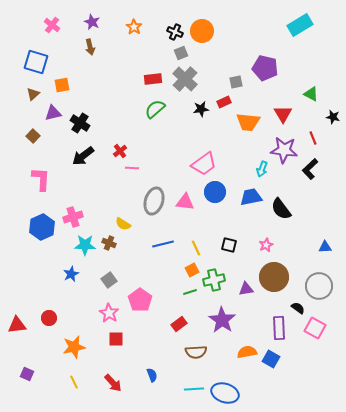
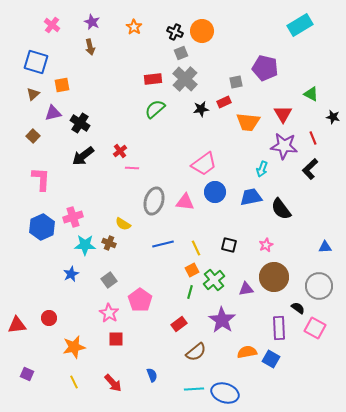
purple star at (284, 150): moved 4 px up
green cross at (214, 280): rotated 25 degrees counterclockwise
green line at (190, 292): rotated 56 degrees counterclockwise
brown semicircle at (196, 352): rotated 35 degrees counterclockwise
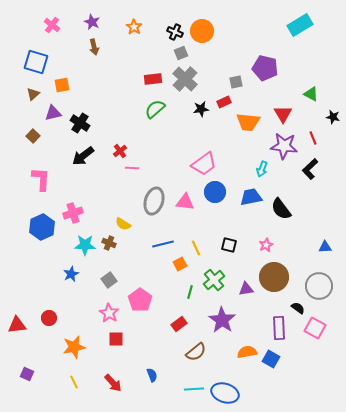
brown arrow at (90, 47): moved 4 px right
pink cross at (73, 217): moved 4 px up
orange square at (192, 270): moved 12 px left, 6 px up
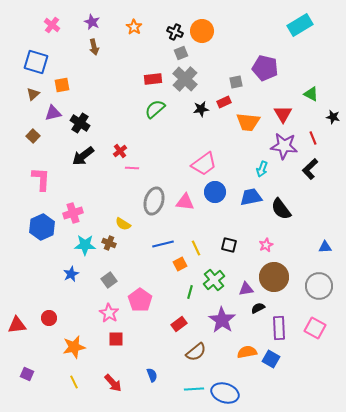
black semicircle at (298, 308): moved 40 px left; rotated 64 degrees counterclockwise
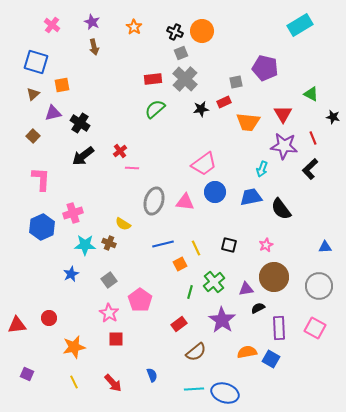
green cross at (214, 280): moved 2 px down
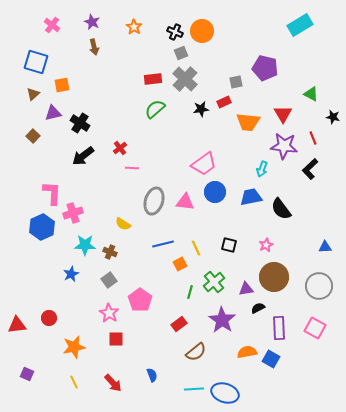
red cross at (120, 151): moved 3 px up
pink L-shape at (41, 179): moved 11 px right, 14 px down
brown cross at (109, 243): moved 1 px right, 9 px down
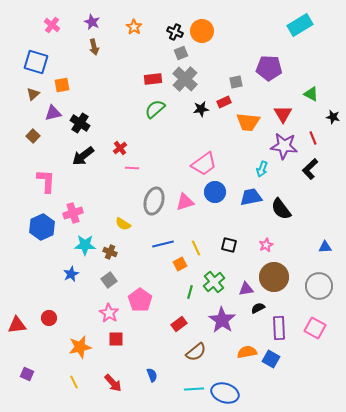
purple pentagon at (265, 68): moved 4 px right; rotated 10 degrees counterclockwise
pink L-shape at (52, 193): moved 6 px left, 12 px up
pink triangle at (185, 202): rotated 24 degrees counterclockwise
orange star at (74, 347): moved 6 px right
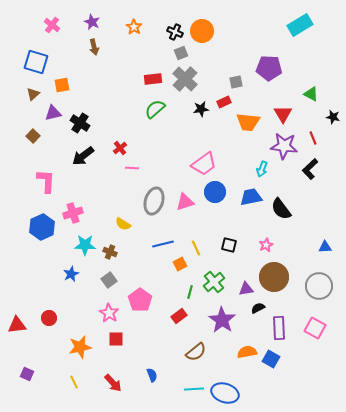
red rectangle at (179, 324): moved 8 px up
